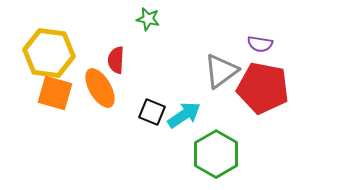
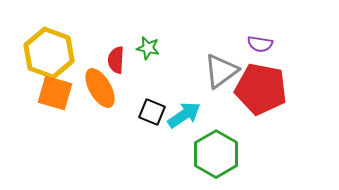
green star: moved 29 px down
yellow hexagon: rotated 12 degrees clockwise
red pentagon: moved 2 px left, 1 px down
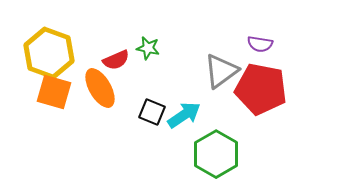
red semicircle: rotated 116 degrees counterclockwise
orange square: moved 1 px left, 1 px up
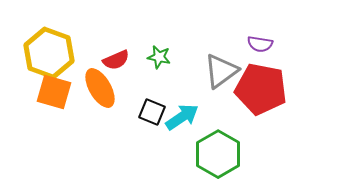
green star: moved 11 px right, 9 px down
cyan arrow: moved 2 px left, 2 px down
green hexagon: moved 2 px right
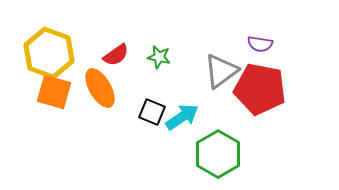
red semicircle: moved 5 px up; rotated 12 degrees counterclockwise
red pentagon: moved 1 px left
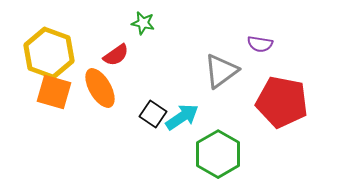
green star: moved 16 px left, 34 px up
red pentagon: moved 22 px right, 13 px down
black square: moved 1 px right, 2 px down; rotated 12 degrees clockwise
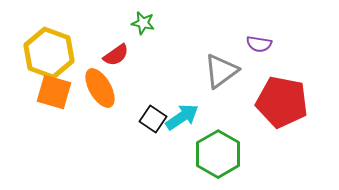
purple semicircle: moved 1 px left
black square: moved 5 px down
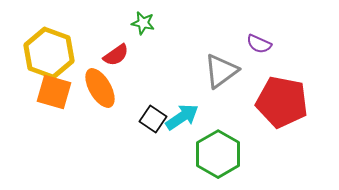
purple semicircle: rotated 15 degrees clockwise
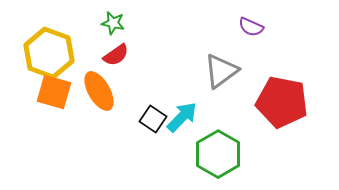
green star: moved 30 px left
purple semicircle: moved 8 px left, 17 px up
orange ellipse: moved 1 px left, 3 px down
cyan arrow: rotated 12 degrees counterclockwise
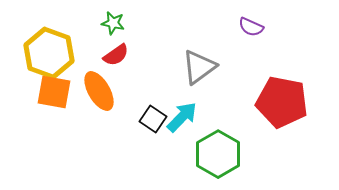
gray triangle: moved 22 px left, 4 px up
orange square: rotated 6 degrees counterclockwise
